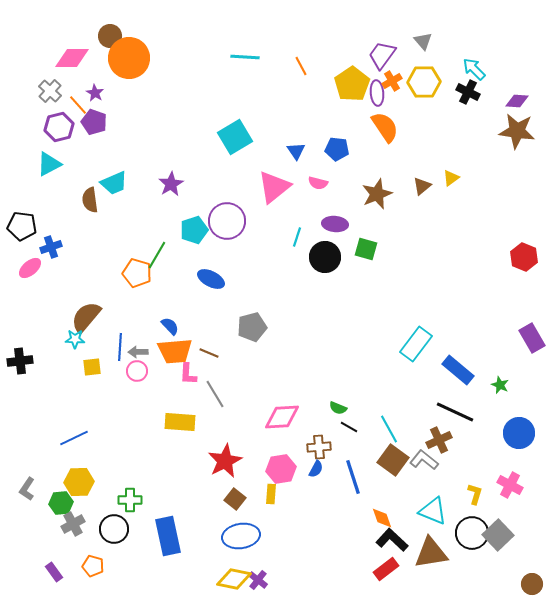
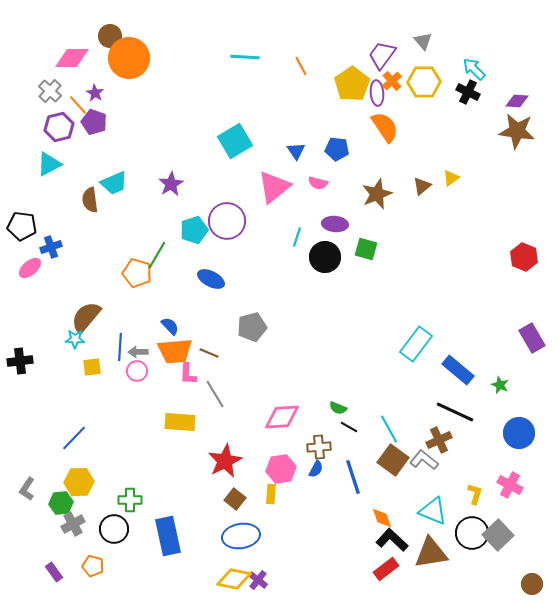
orange cross at (392, 81): rotated 12 degrees counterclockwise
cyan square at (235, 137): moved 4 px down
blue line at (74, 438): rotated 20 degrees counterclockwise
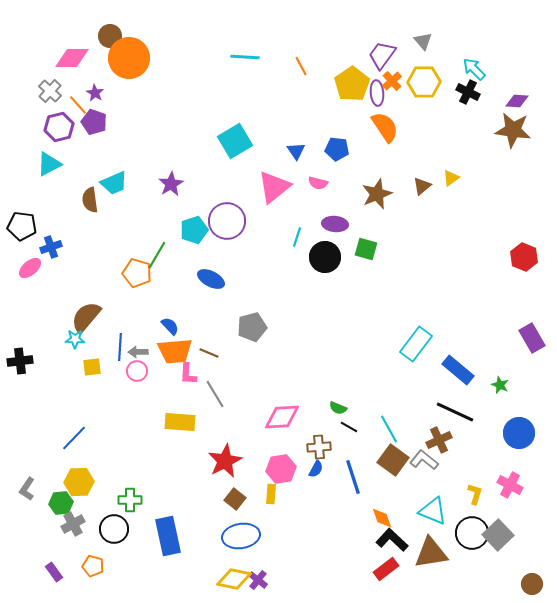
brown star at (517, 131): moved 4 px left, 1 px up
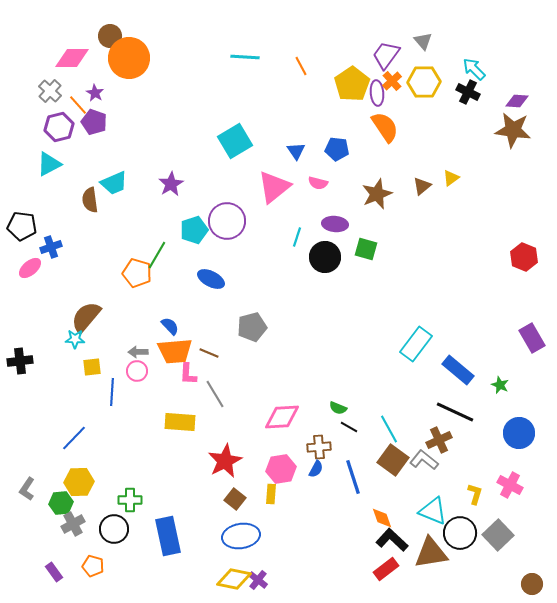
purple trapezoid at (382, 55): moved 4 px right
blue line at (120, 347): moved 8 px left, 45 px down
black circle at (472, 533): moved 12 px left
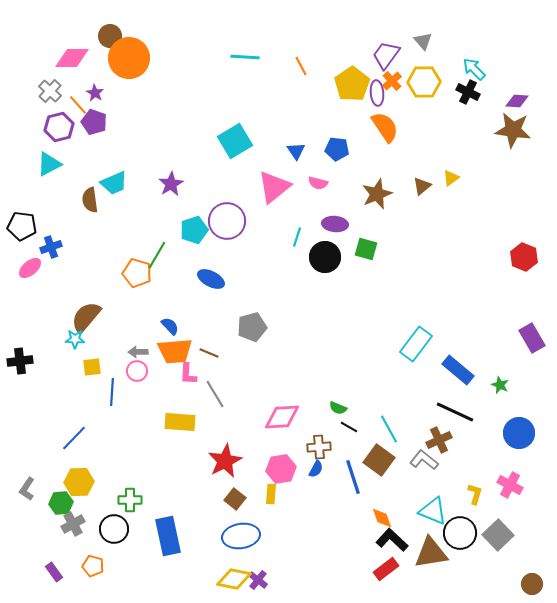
brown square at (393, 460): moved 14 px left
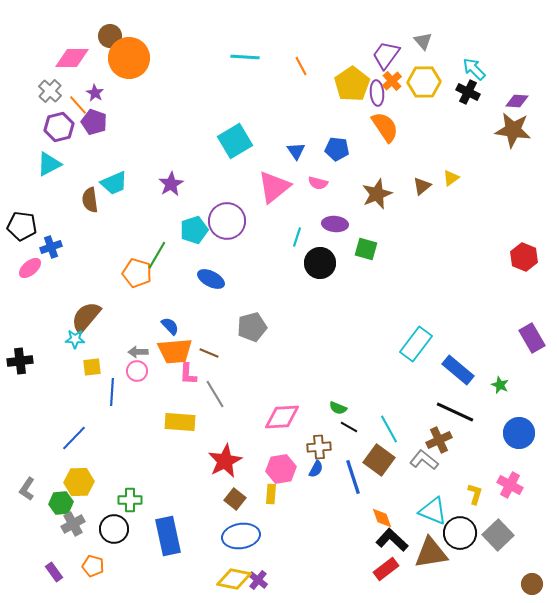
black circle at (325, 257): moved 5 px left, 6 px down
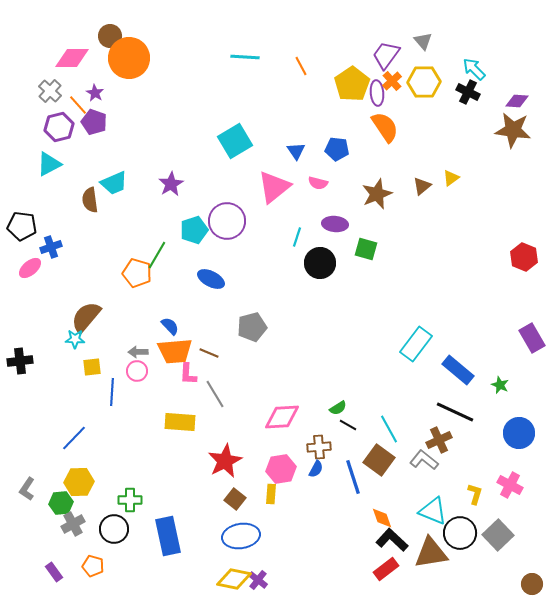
green semicircle at (338, 408): rotated 54 degrees counterclockwise
black line at (349, 427): moved 1 px left, 2 px up
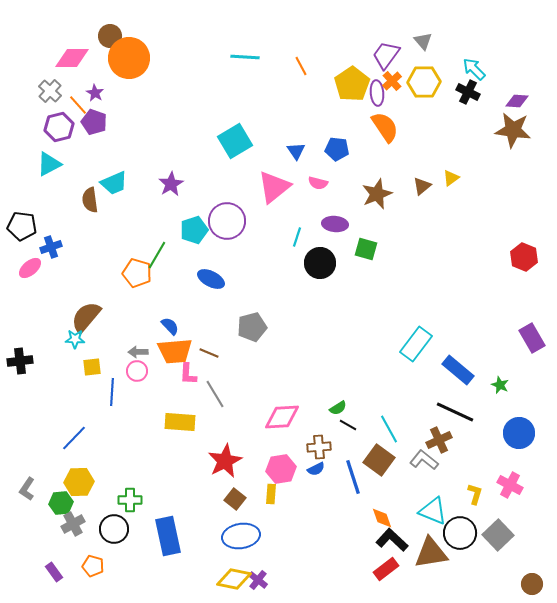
blue semicircle at (316, 469): rotated 36 degrees clockwise
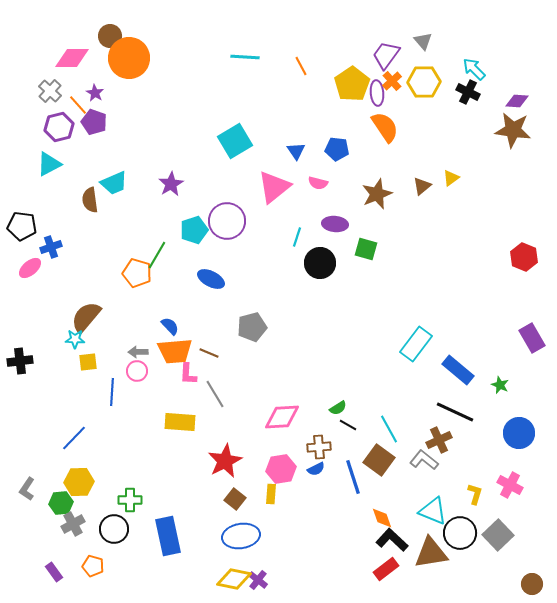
yellow square at (92, 367): moved 4 px left, 5 px up
